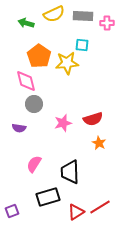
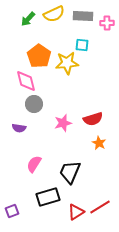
green arrow: moved 2 px right, 4 px up; rotated 63 degrees counterclockwise
black trapezoid: rotated 25 degrees clockwise
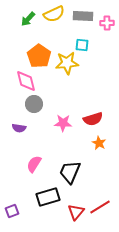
pink star: rotated 18 degrees clockwise
red triangle: rotated 18 degrees counterclockwise
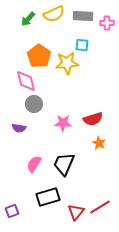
black trapezoid: moved 6 px left, 8 px up
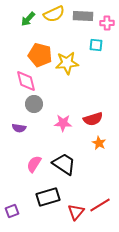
cyan square: moved 14 px right
orange pentagon: moved 1 px right, 1 px up; rotated 20 degrees counterclockwise
black trapezoid: rotated 100 degrees clockwise
red line: moved 2 px up
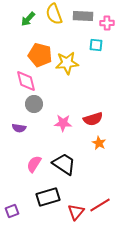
yellow semicircle: rotated 95 degrees clockwise
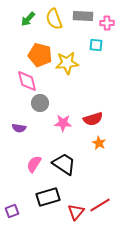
yellow semicircle: moved 5 px down
pink diamond: moved 1 px right
gray circle: moved 6 px right, 1 px up
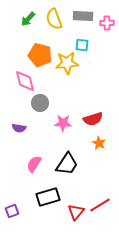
cyan square: moved 14 px left
pink diamond: moved 2 px left
black trapezoid: moved 3 px right; rotated 90 degrees clockwise
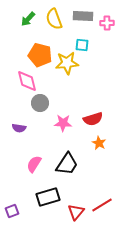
pink diamond: moved 2 px right
red line: moved 2 px right
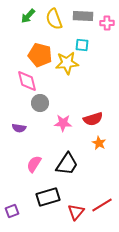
green arrow: moved 3 px up
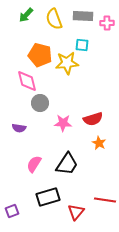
green arrow: moved 2 px left, 1 px up
red line: moved 3 px right, 5 px up; rotated 40 degrees clockwise
